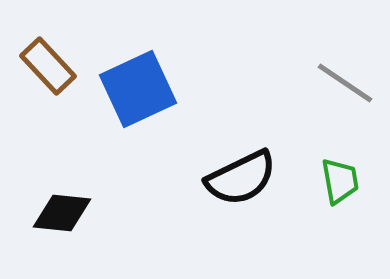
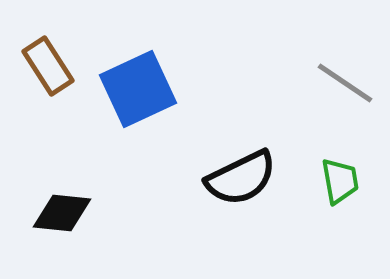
brown rectangle: rotated 10 degrees clockwise
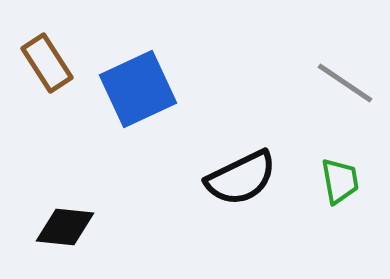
brown rectangle: moved 1 px left, 3 px up
black diamond: moved 3 px right, 14 px down
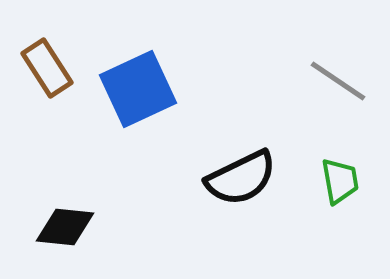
brown rectangle: moved 5 px down
gray line: moved 7 px left, 2 px up
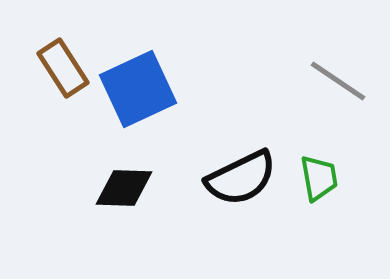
brown rectangle: moved 16 px right
green trapezoid: moved 21 px left, 3 px up
black diamond: moved 59 px right, 39 px up; rotated 4 degrees counterclockwise
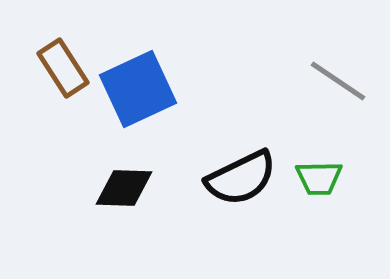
green trapezoid: rotated 99 degrees clockwise
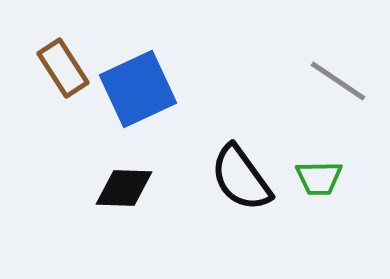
black semicircle: rotated 80 degrees clockwise
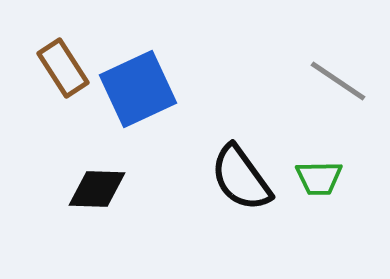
black diamond: moved 27 px left, 1 px down
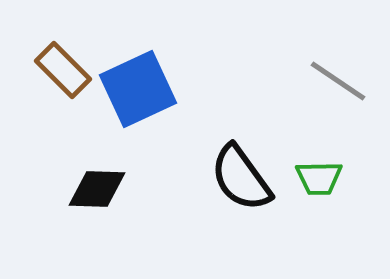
brown rectangle: moved 2 px down; rotated 12 degrees counterclockwise
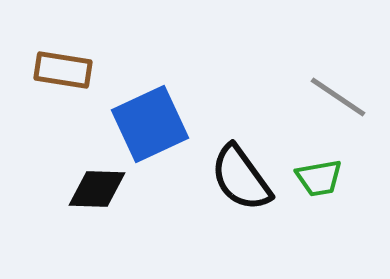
brown rectangle: rotated 36 degrees counterclockwise
gray line: moved 16 px down
blue square: moved 12 px right, 35 px down
green trapezoid: rotated 9 degrees counterclockwise
